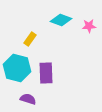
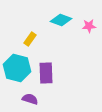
purple semicircle: moved 2 px right
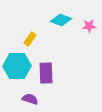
cyan hexagon: moved 2 px up; rotated 16 degrees counterclockwise
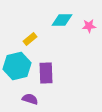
cyan diamond: moved 1 px right; rotated 20 degrees counterclockwise
yellow rectangle: rotated 16 degrees clockwise
cyan hexagon: rotated 12 degrees counterclockwise
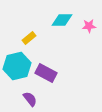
yellow rectangle: moved 1 px left, 1 px up
purple rectangle: rotated 60 degrees counterclockwise
purple semicircle: rotated 35 degrees clockwise
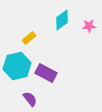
cyan diamond: rotated 35 degrees counterclockwise
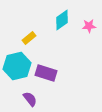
purple rectangle: rotated 10 degrees counterclockwise
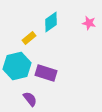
cyan diamond: moved 11 px left, 2 px down
pink star: moved 3 px up; rotated 16 degrees clockwise
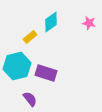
yellow rectangle: moved 1 px right, 1 px up
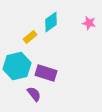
purple semicircle: moved 4 px right, 5 px up
